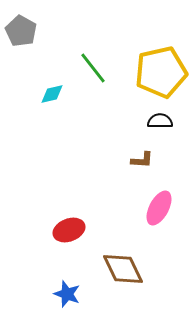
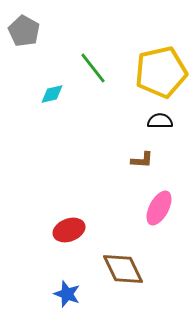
gray pentagon: moved 3 px right
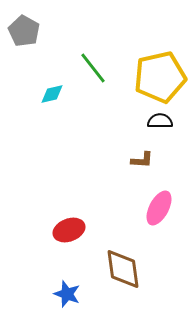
yellow pentagon: moved 1 px left, 5 px down
brown diamond: rotated 18 degrees clockwise
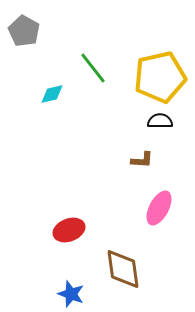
blue star: moved 4 px right
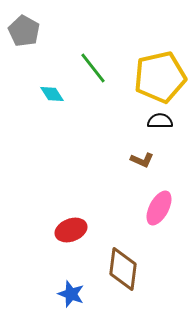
cyan diamond: rotated 70 degrees clockwise
brown L-shape: rotated 20 degrees clockwise
red ellipse: moved 2 px right
brown diamond: rotated 15 degrees clockwise
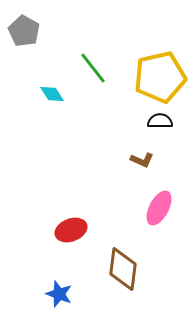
blue star: moved 12 px left
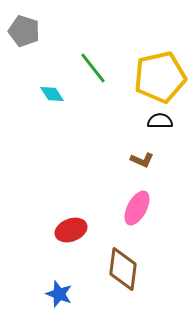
gray pentagon: rotated 12 degrees counterclockwise
pink ellipse: moved 22 px left
